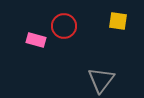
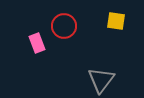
yellow square: moved 2 px left
pink rectangle: moved 1 px right, 3 px down; rotated 54 degrees clockwise
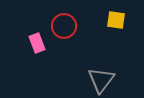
yellow square: moved 1 px up
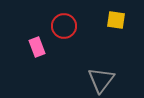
pink rectangle: moved 4 px down
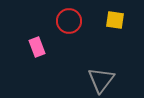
yellow square: moved 1 px left
red circle: moved 5 px right, 5 px up
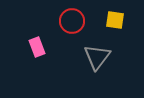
red circle: moved 3 px right
gray triangle: moved 4 px left, 23 px up
